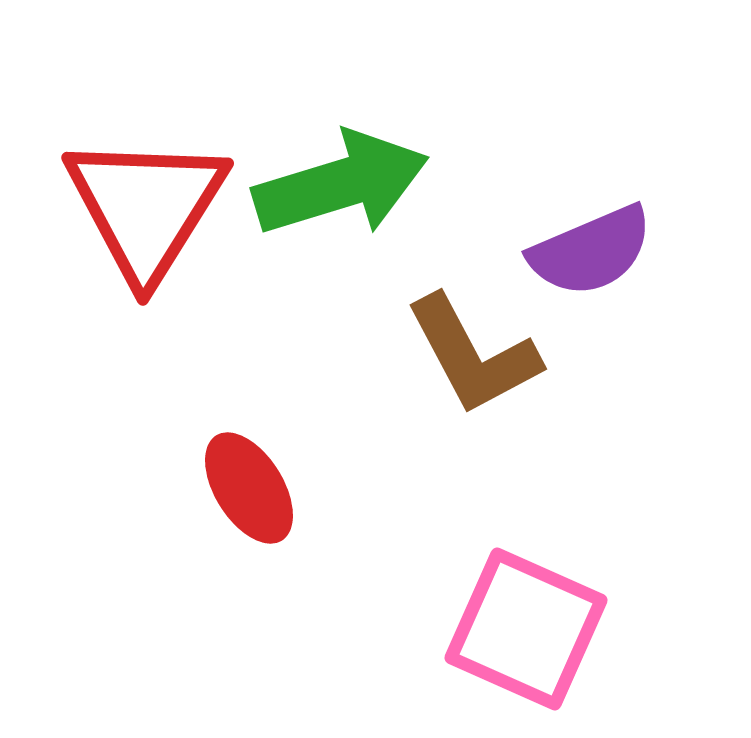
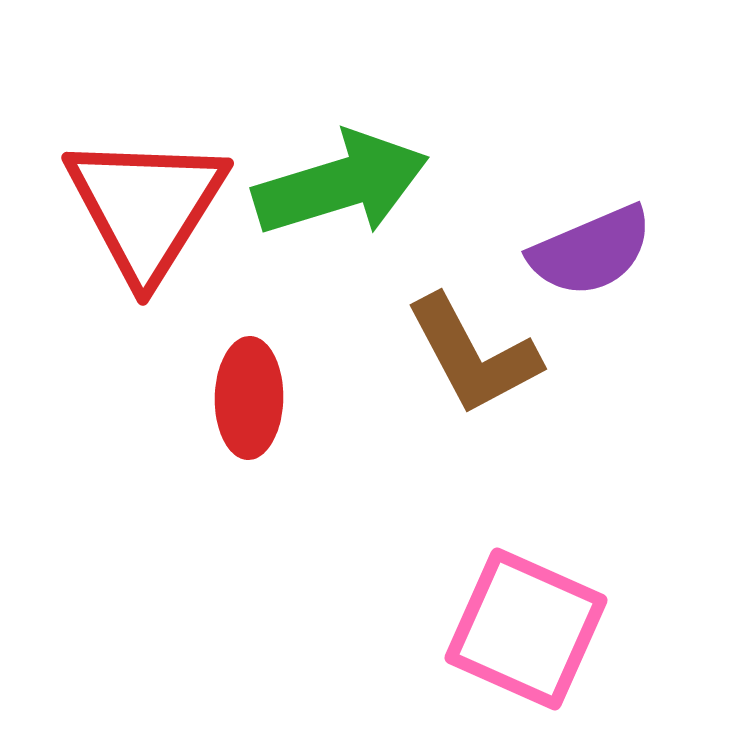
red ellipse: moved 90 px up; rotated 33 degrees clockwise
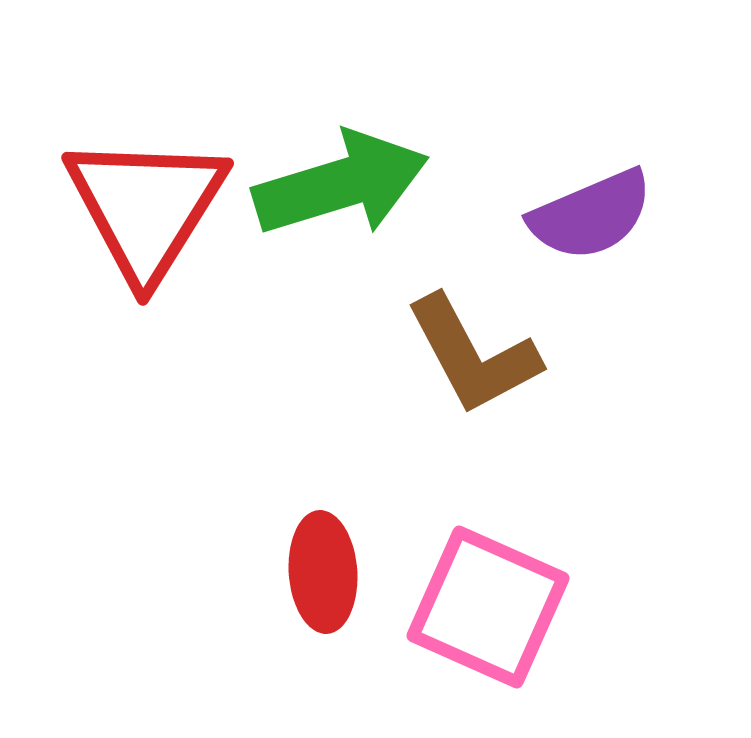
purple semicircle: moved 36 px up
red ellipse: moved 74 px right, 174 px down; rotated 5 degrees counterclockwise
pink square: moved 38 px left, 22 px up
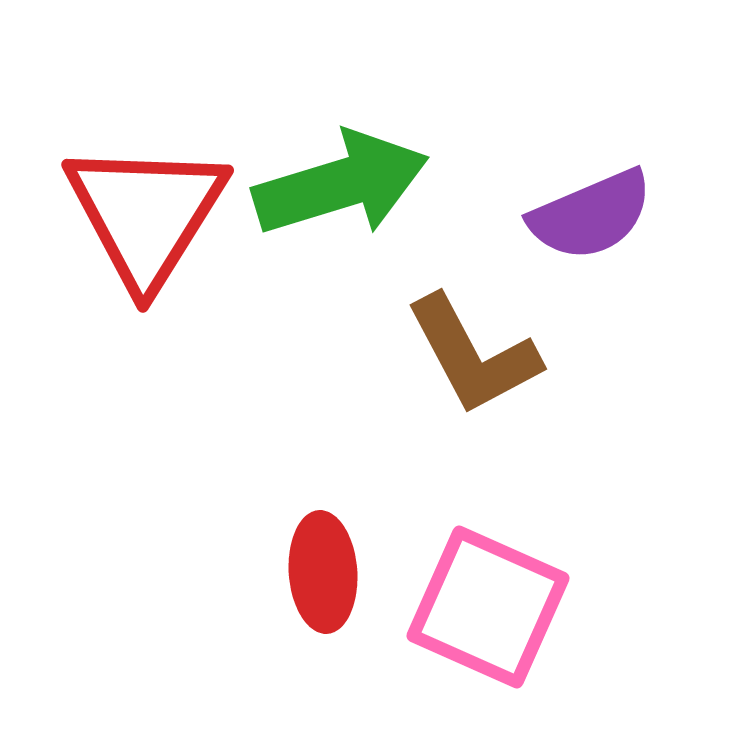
red triangle: moved 7 px down
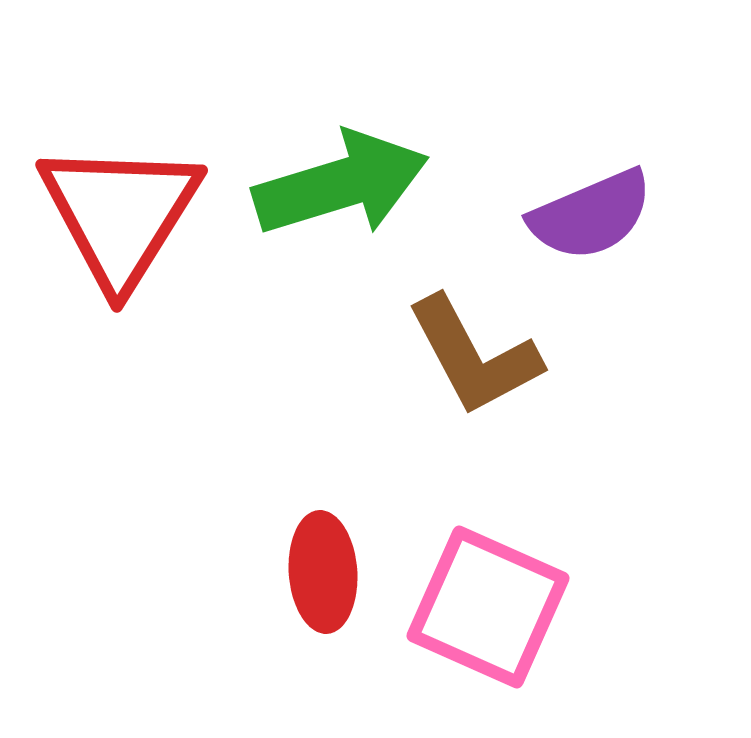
red triangle: moved 26 px left
brown L-shape: moved 1 px right, 1 px down
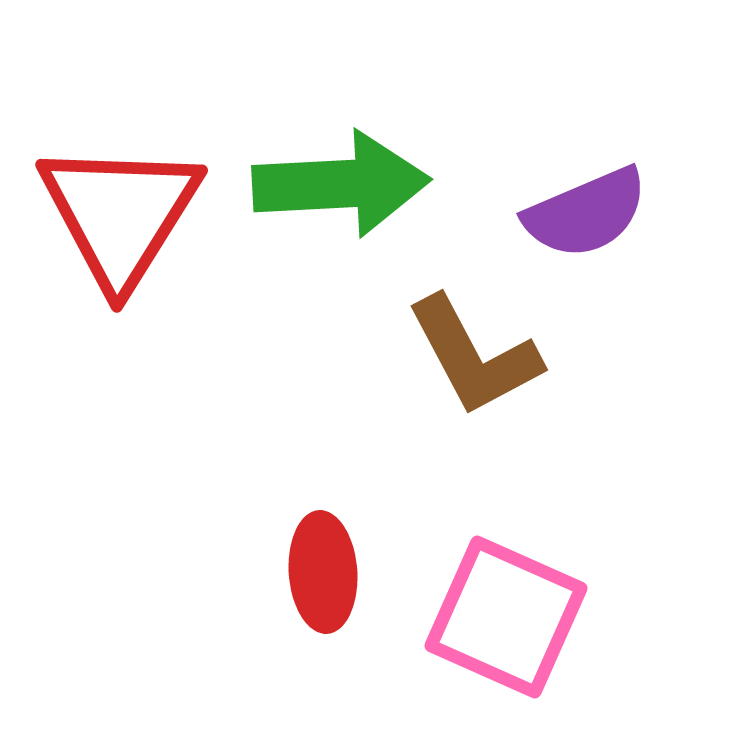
green arrow: rotated 14 degrees clockwise
purple semicircle: moved 5 px left, 2 px up
pink square: moved 18 px right, 10 px down
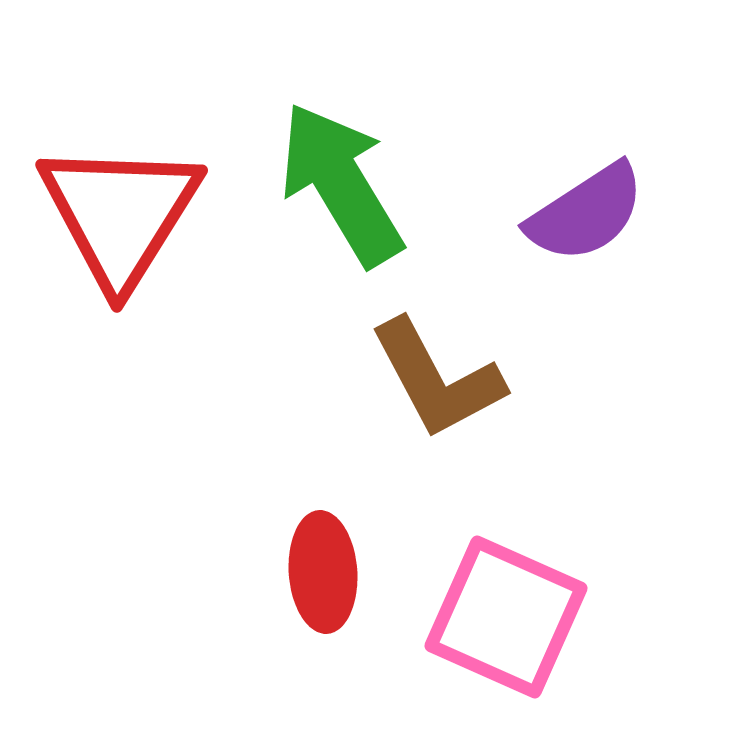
green arrow: rotated 118 degrees counterclockwise
purple semicircle: rotated 10 degrees counterclockwise
brown L-shape: moved 37 px left, 23 px down
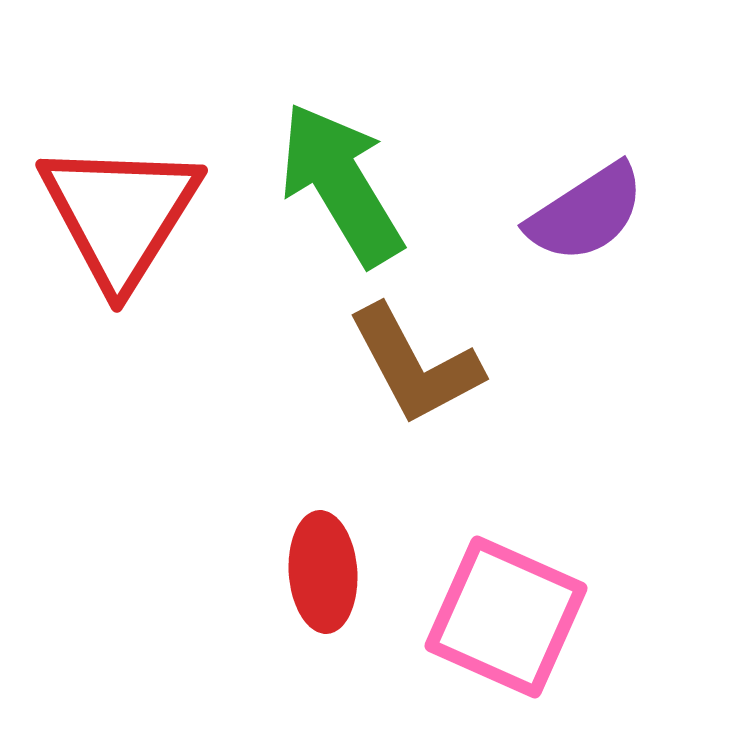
brown L-shape: moved 22 px left, 14 px up
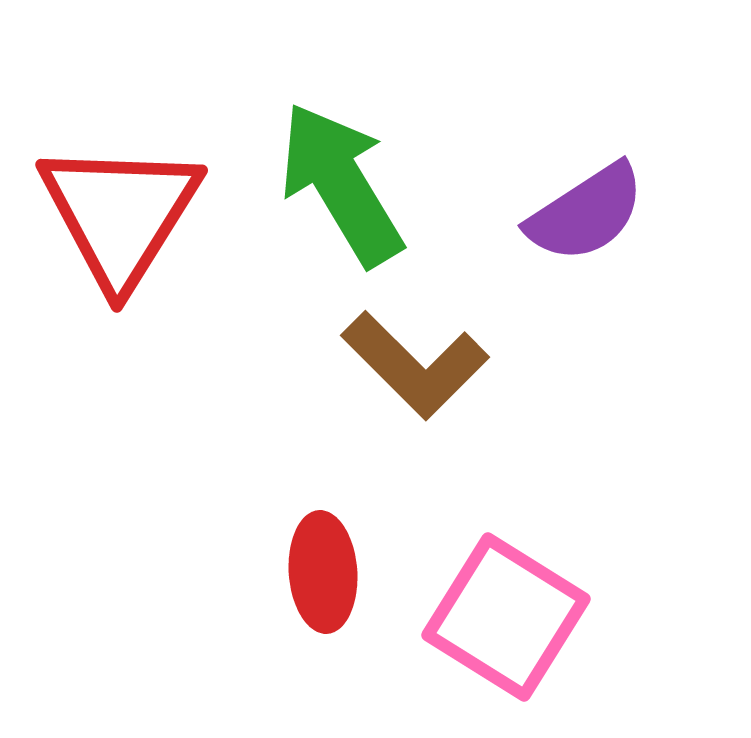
brown L-shape: rotated 17 degrees counterclockwise
pink square: rotated 8 degrees clockwise
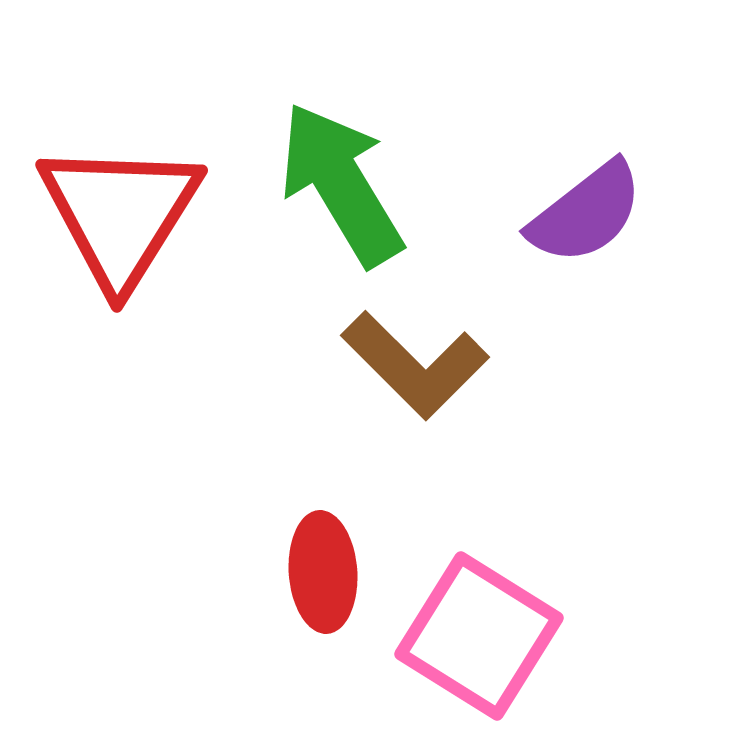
purple semicircle: rotated 5 degrees counterclockwise
pink square: moved 27 px left, 19 px down
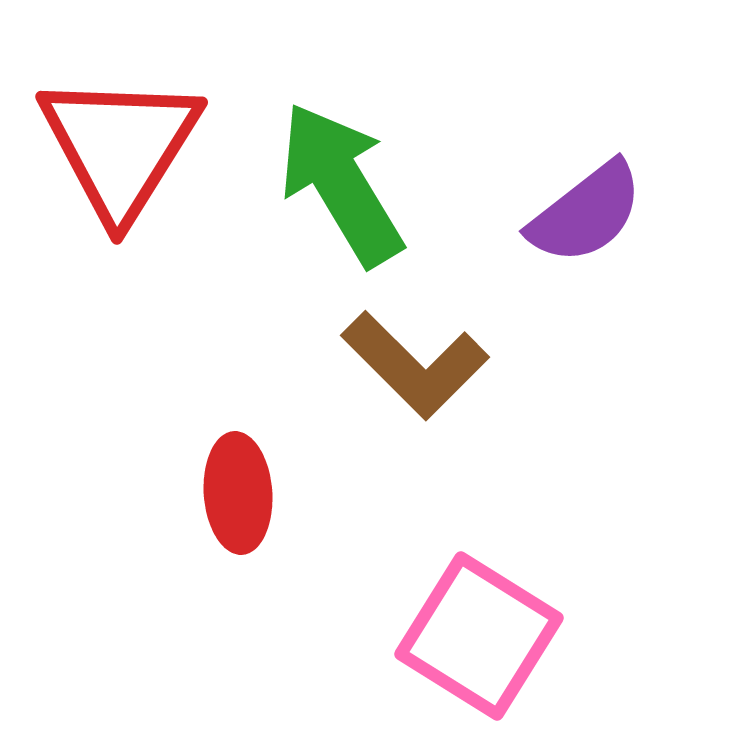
red triangle: moved 68 px up
red ellipse: moved 85 px left, 79 px up
